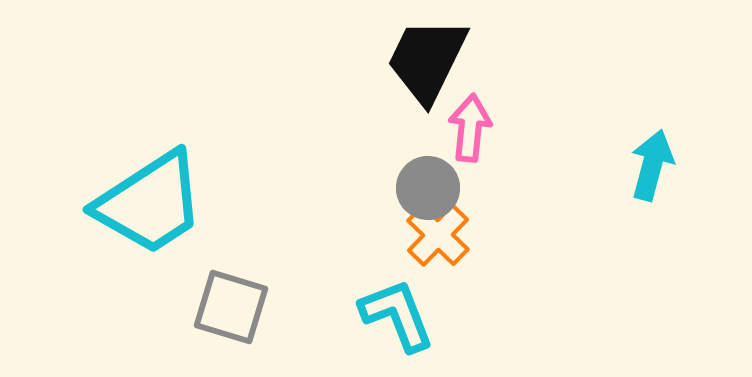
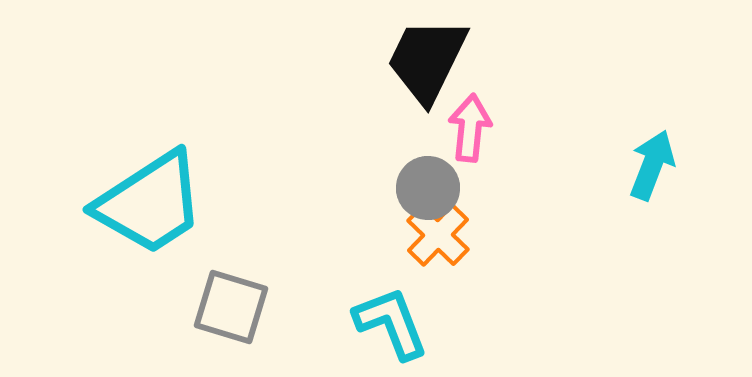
cyan arrow: rotated 6 degrees clockwise
cyan L-shape: moved 6 px left, 8 px down
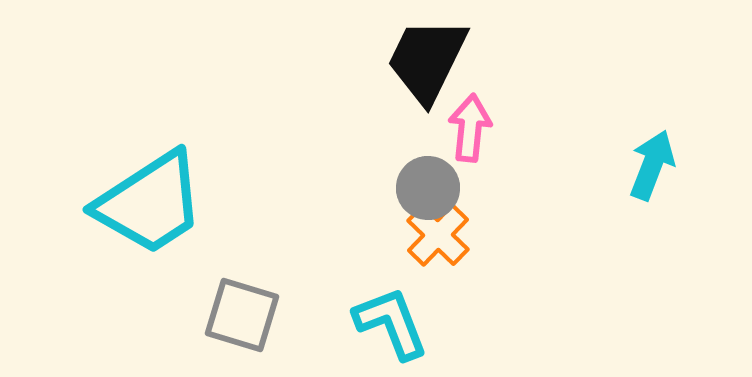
gray square: moved 11 px right, 8 px down
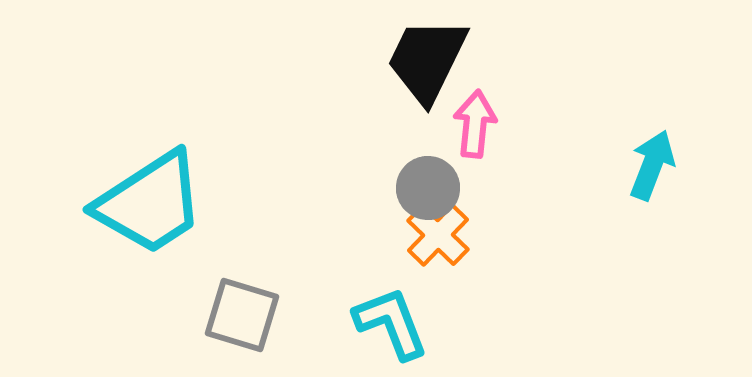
pink arrow: moved 5 px right, 4 px up
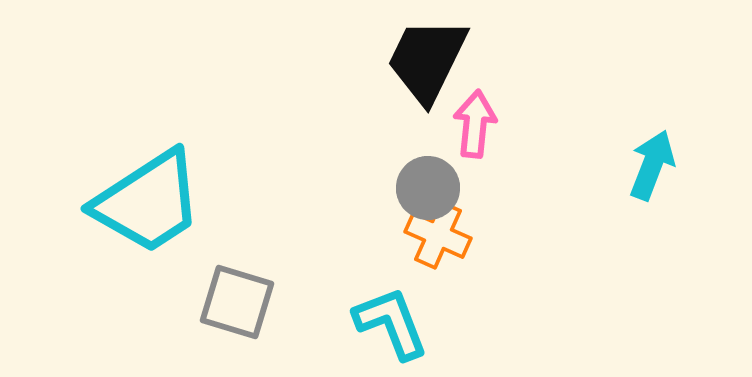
cyan trapezoid: moved 2 px left, 1 px up
orange cross: rotated 20 degrees counterclockwise
gray square: moved 5 px left, 13 px up
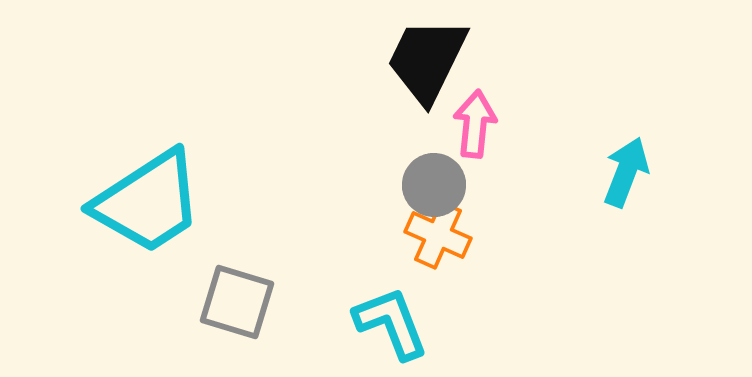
cyan arrow: moved 26 px left, 7 px down
gray circle: moved 6 px right, 3 px up
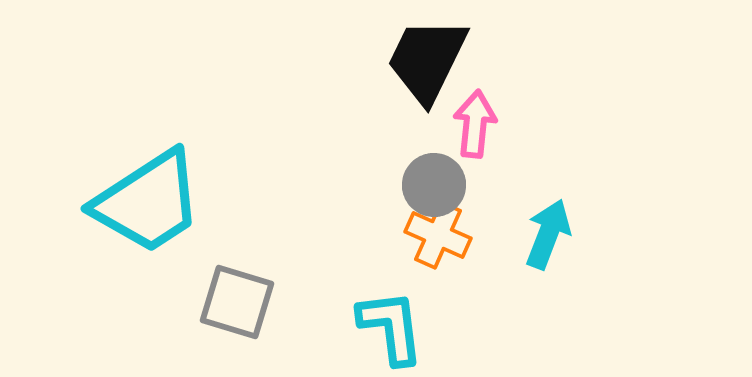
cyan arrow: moved 78 px left, 62 px down
cyan L-shape: moved 4 px down; rotated 14 degrees clockwise
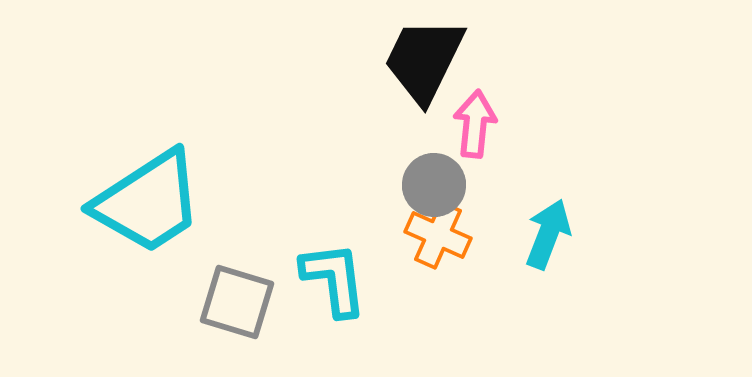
black trapezoid: moved 3 px left
cyan L-shape: moved 57 px left, 48 px up
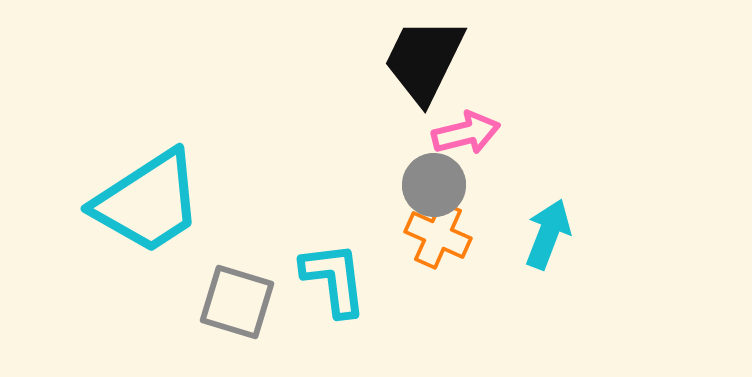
pink arrow: moved 9 px left, 9 px down; rotated 70 degrees clockwise
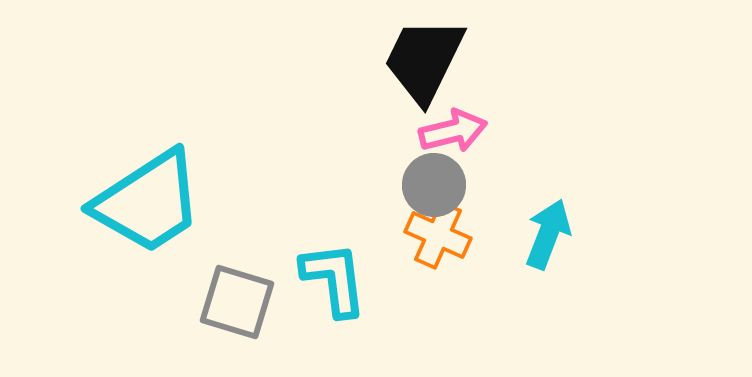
pink arrow: moved 13 px left, 2 px up
